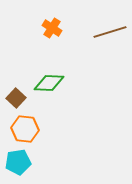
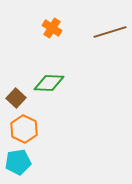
orange hexagon: moved 1 px left; rotated 20 degrees clockwise
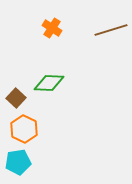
brown line: moved 1 px right, 2 px up
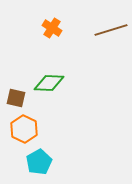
brown square: rotated 30 degrees counterclockwise
cyan pentagon: moved 21 px right; rotated 20 degrees counterclockwise
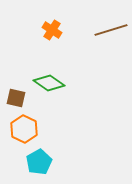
orange cross: moved 2 px down
green diamond: rotated 32 degrees clockwise
